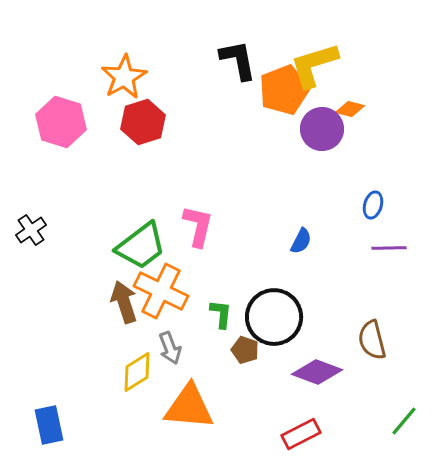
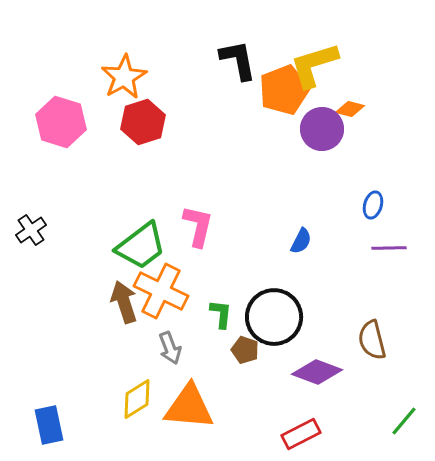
yellow diamond: moved 27 px down
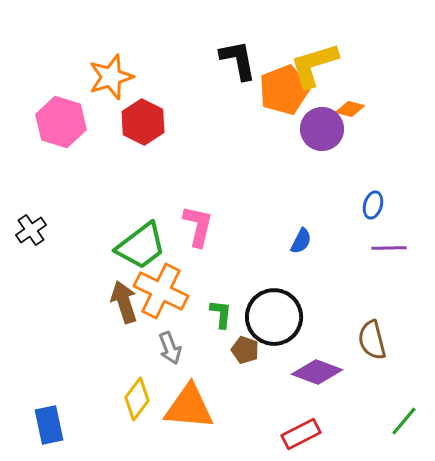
orange star: moved 13 px left; rotated 12 degrees clockwise
red hexagon: rotated 15 degrees counterclockwise
yellow diamond: rotated 21 degrees counterclockwise
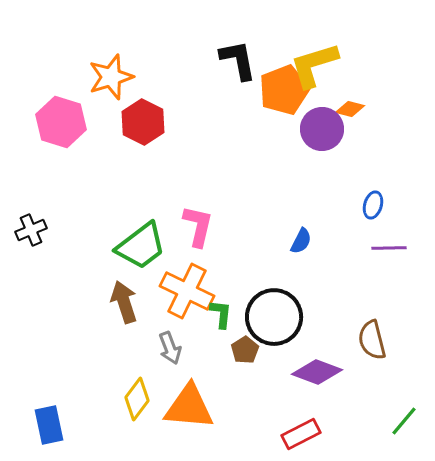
black cross: rotated 12 degrees clockwise
orange cross: moved 26 px right
brown pentagon: rotated 20 degrees clockwise
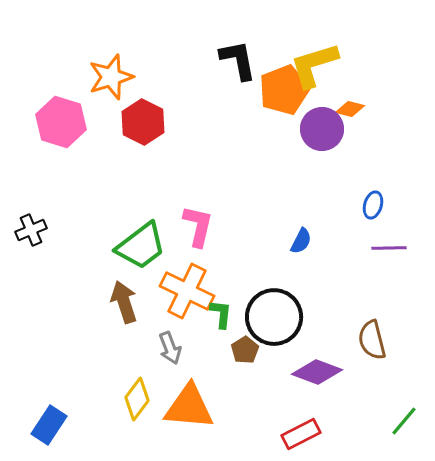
blue rectangle: rotated 45 degrees clockwise
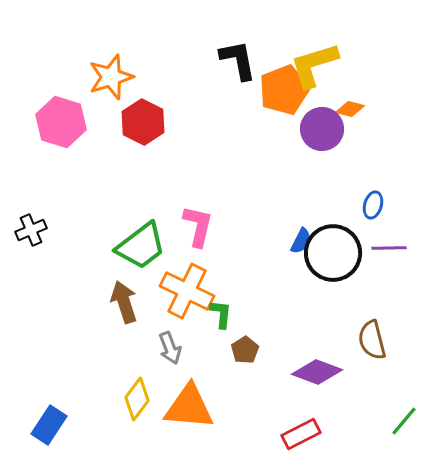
black circle: moved 59 px right, 64 px up
